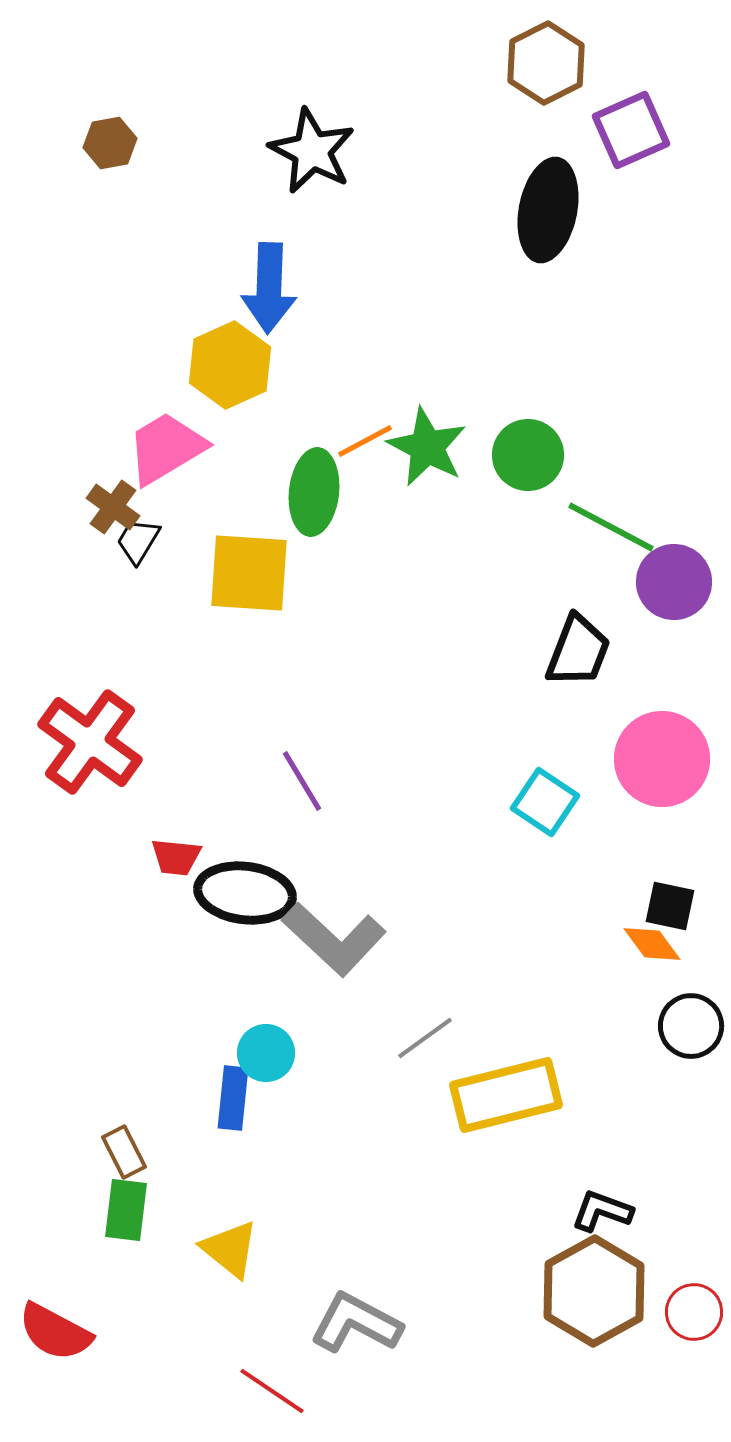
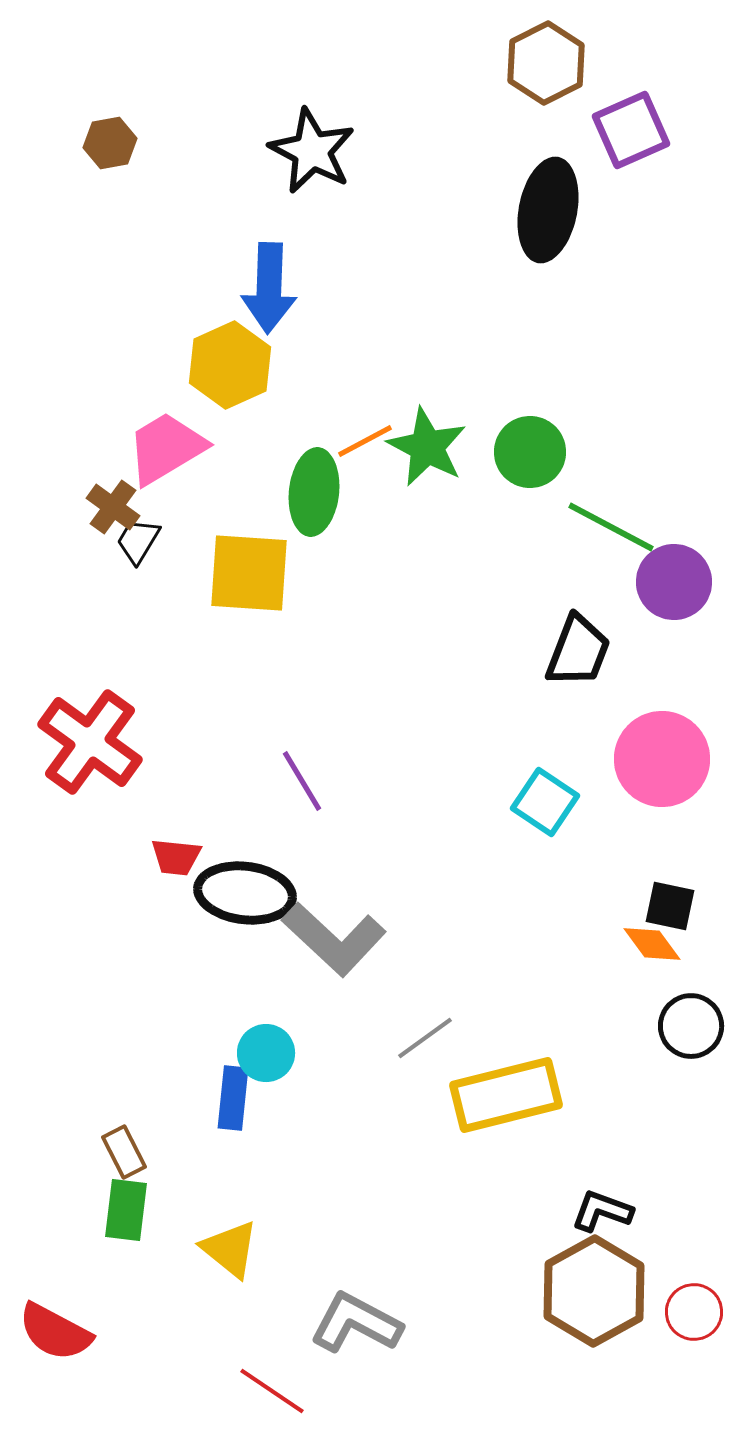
green circle at (528, 455): moved 2 px right, 3 px up
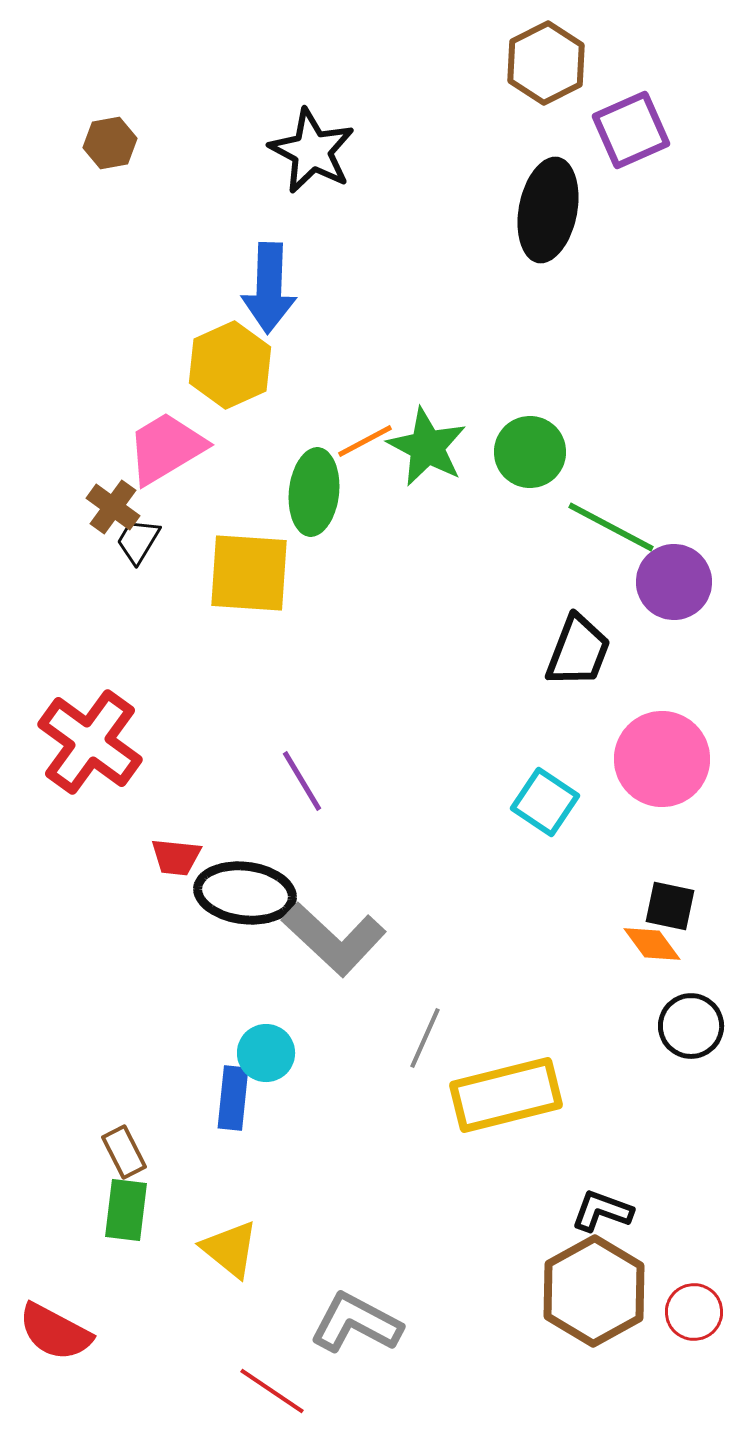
gray line at (425, 1038): rotated 30 degrees counterclockwise
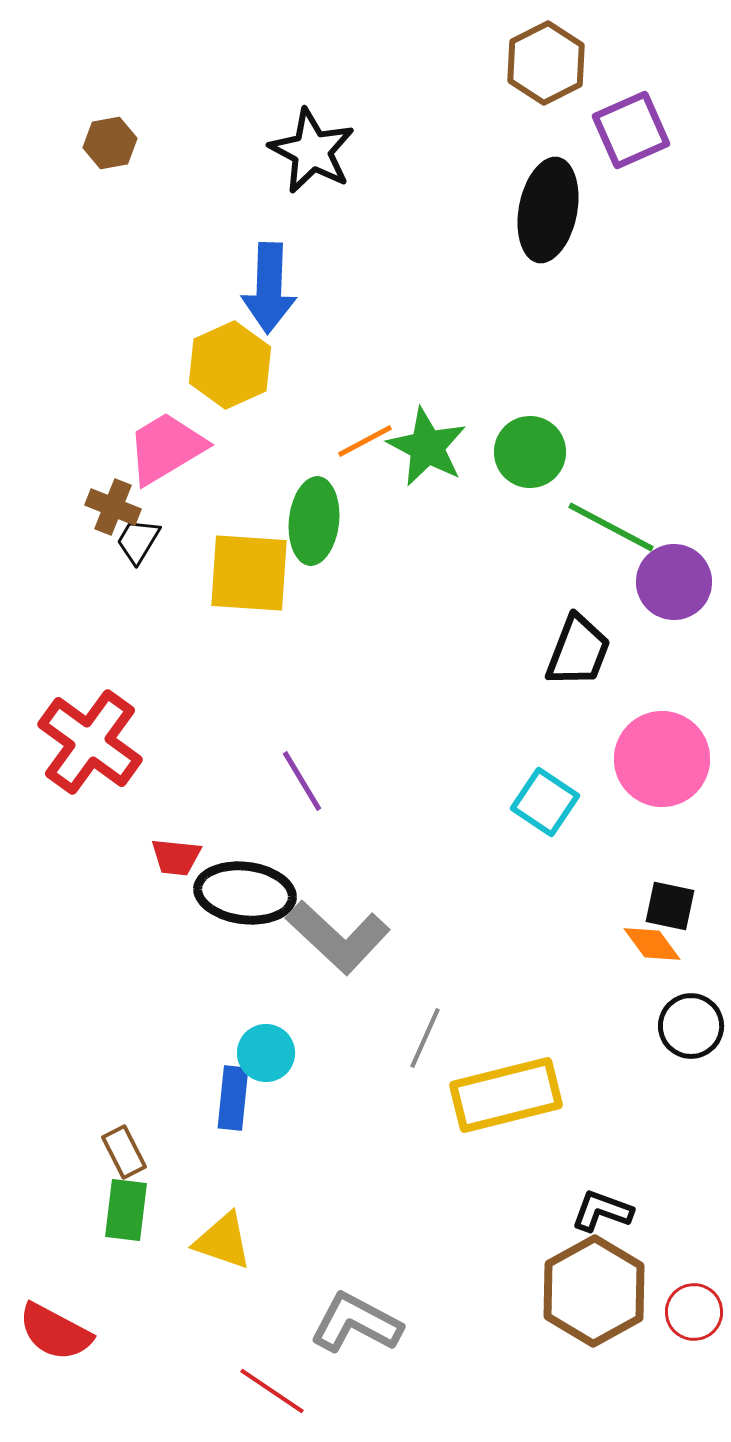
green ellipse at (314, 492): moved 29 px down
brown cross at (113, 507): rotated 14 degrees counterclockwise
gray L-shape at (334, 939): moved 4 px right, 2 px up
yellow triangle at (230, 1249): moved 7 px left, 8 px up; rotated 20 degrees counterclockwise
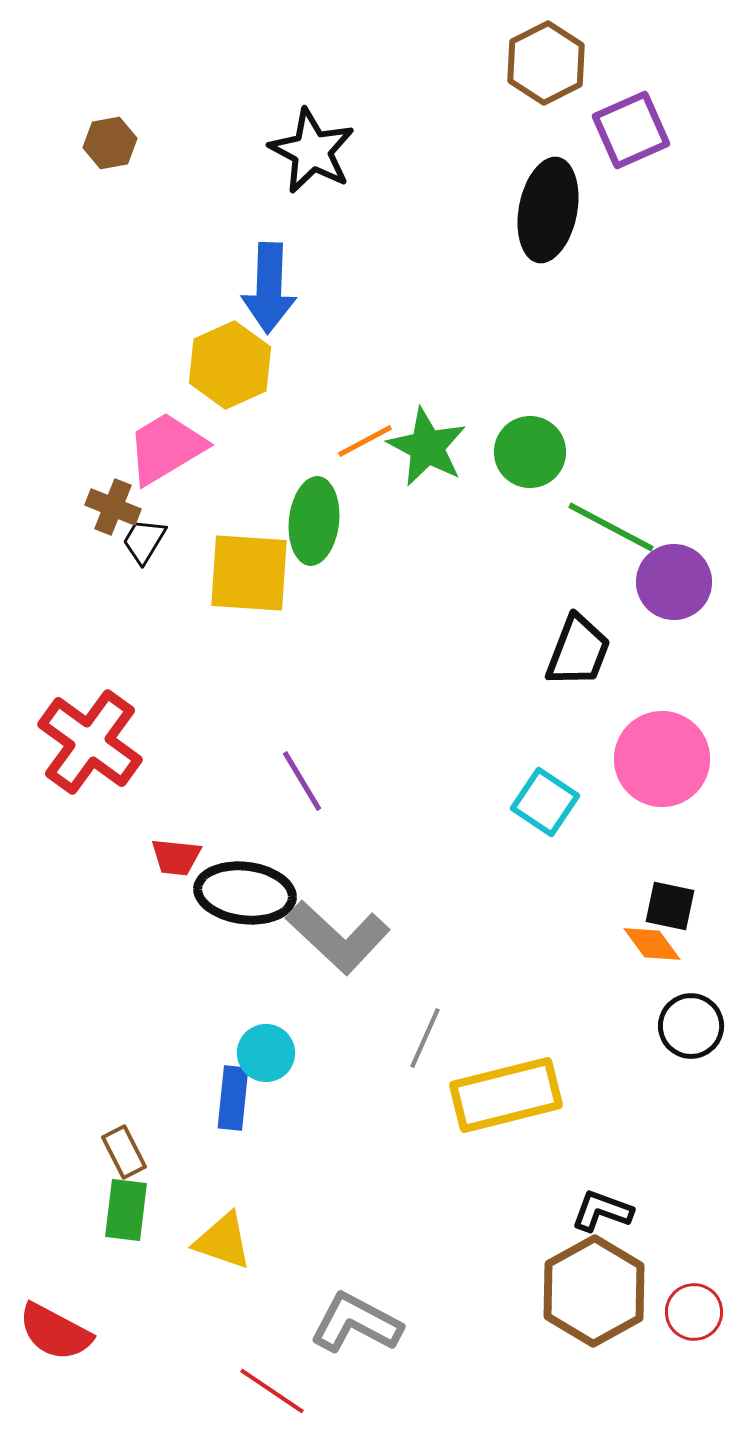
black trapezoid at (138, 541): moved 6 px right
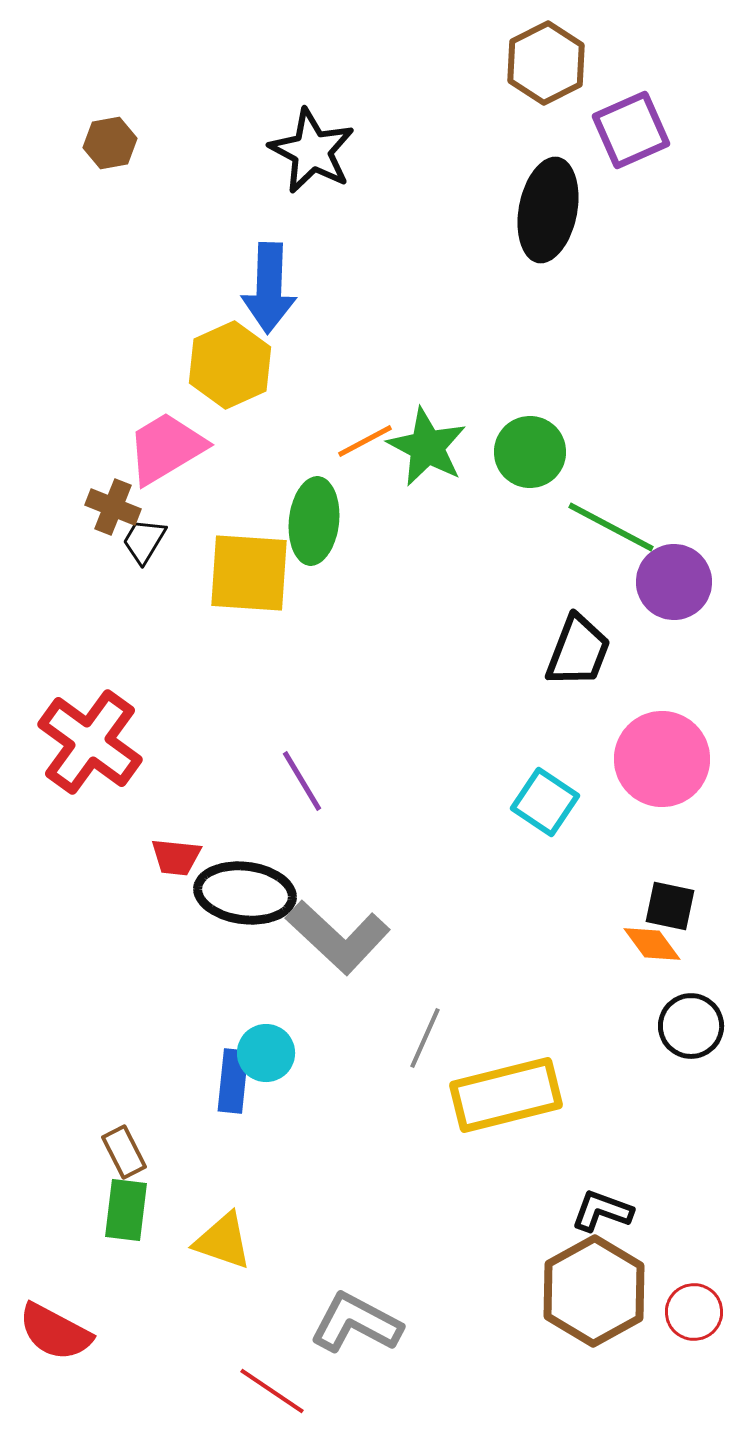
blue rectangle at (233, 1098): moved 17 px up
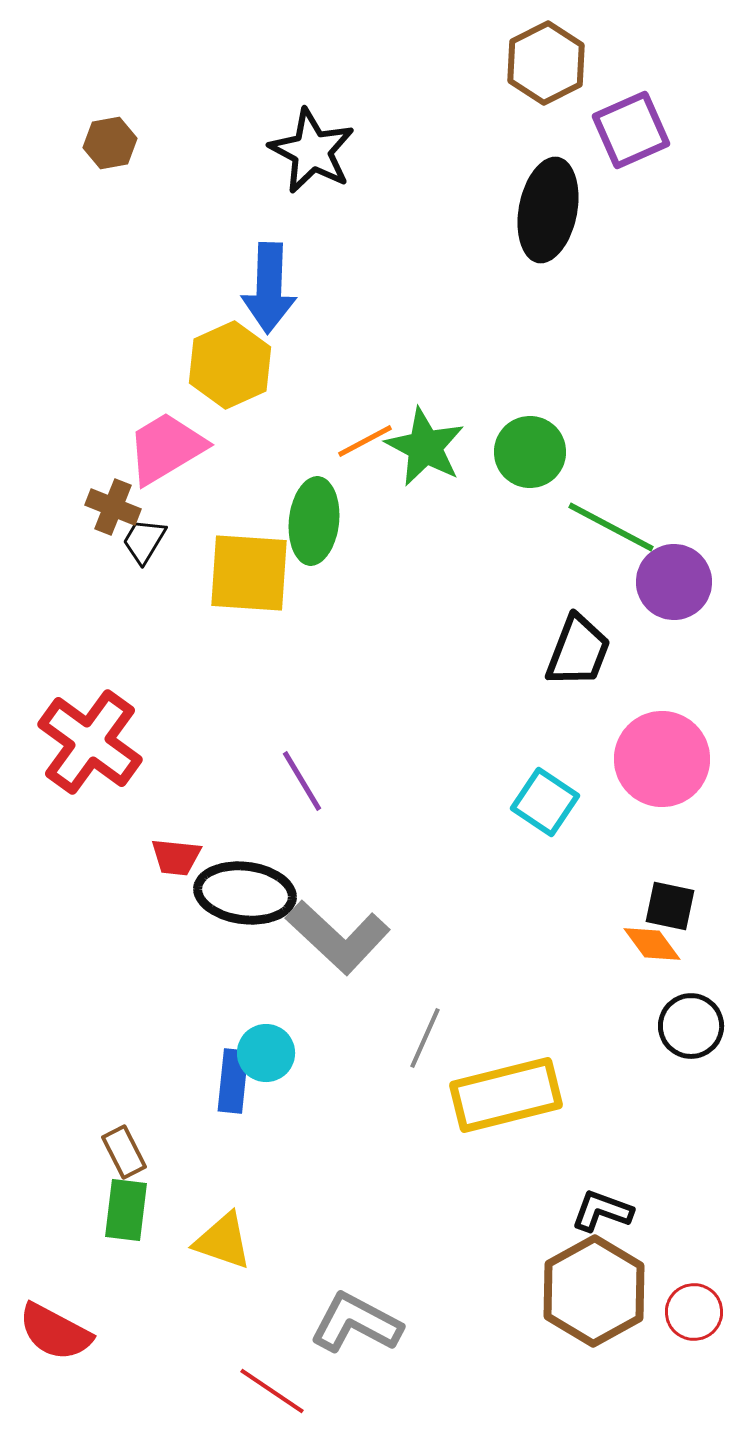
green star at (427, 447): moved 2 px left
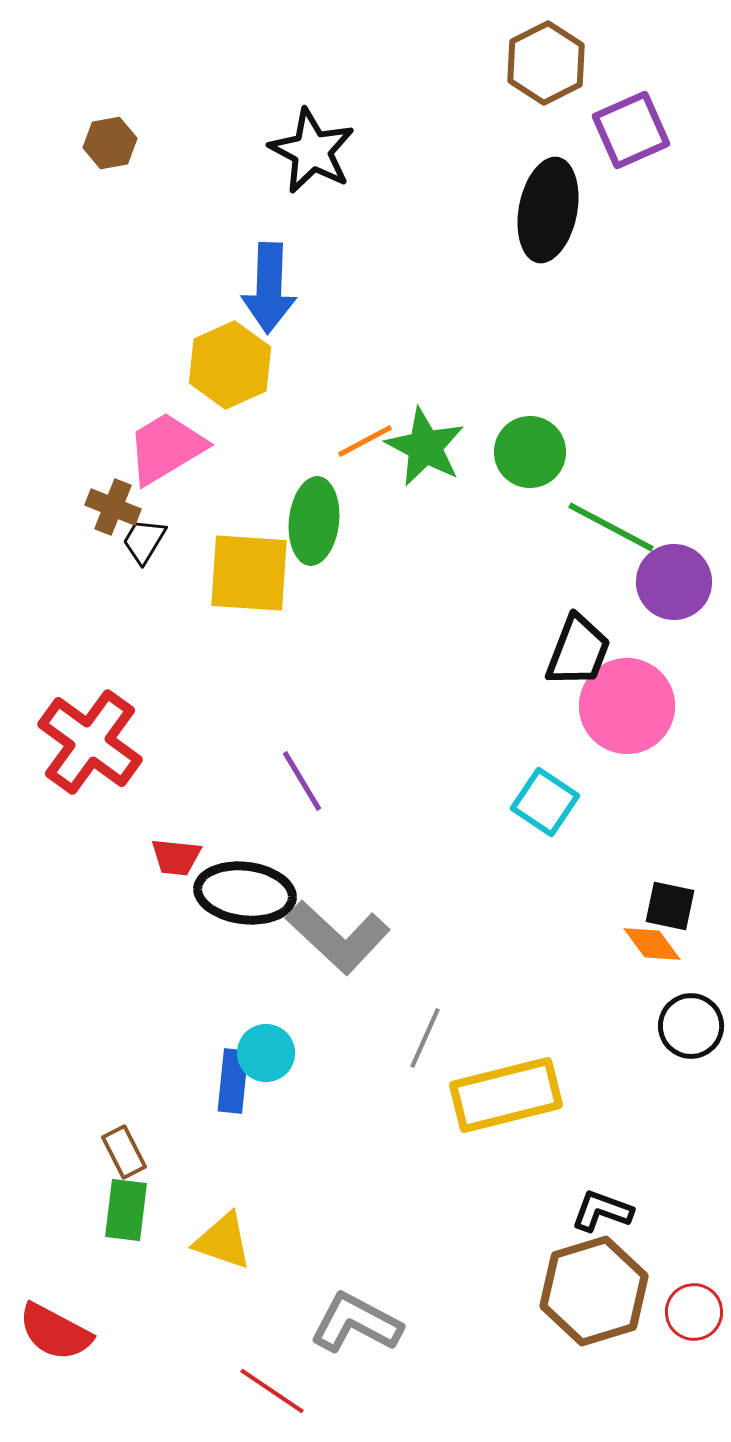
pink circle at (662, 759): moved 35 px left, 53 px up
brown hexagon at (594, 1291): rotated 12 degrees clockwise
